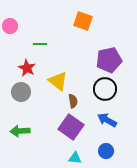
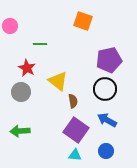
purple square: moved 5 px right, 3 px down
cyan triangle: moved 3 px up
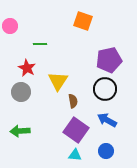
yellow triangle: rotated 25 degrees clockwise
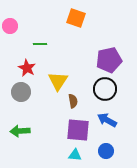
orange square: moved 7 px left, 3 px up
purple square: moved 2 px right; rotated 30 degrees counterclockwise
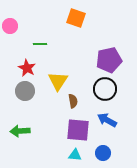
gray circle: moved 4 px right, 1 px up
blue circle: moved 3 px left, 2 px down
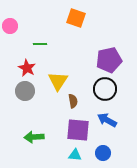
green arrow: moved 14 px right, 6 px down
